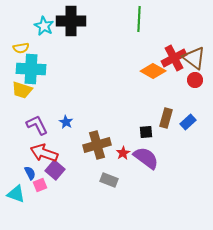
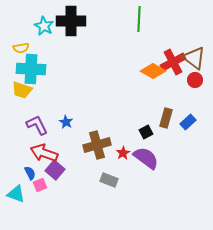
red cross: moved 1 px left, 4 px down
black square: rotated 24 degrees counterclockwise
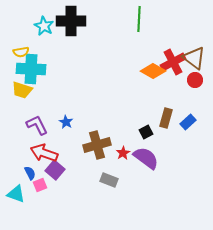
yellow semicircle: moved 4 px down
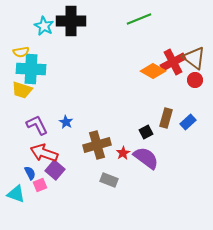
green line: rotated 65 degrees clockwise
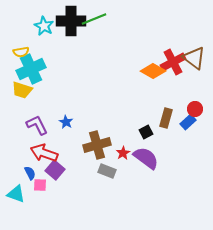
green line: moved 45 px left
cyan cross: rotated 28 degrees counterclockwise
red circle: moved 29 px down
gray rectangle: moved 2 px left, 9 px up
pink square: rotated 24 degrees clockwise
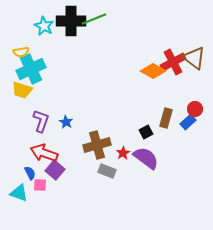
purple L-shape: moved 4 px right, 4 px up; rotated 45 degrees clockwise
cyan triangle: moved 3 px right, 1 px up
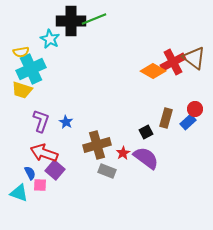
cyan star: moved 6 px right, 13 px down
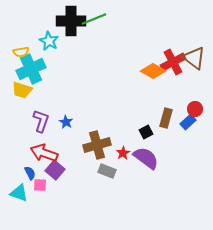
cyan star: moved 1 px left, 2 px down
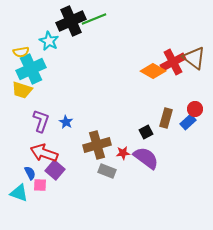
black cross: rotated 24 degrees counterclockwise
red star: rotated 24 degrees clockwise
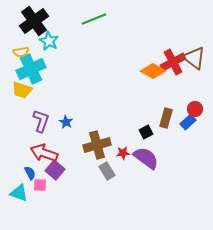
black cross: moved 37 px left; rotated 12 degrees counterclockwise
gray rectangle: rotated 36 degrees clockwise
